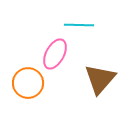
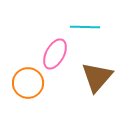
cyan line: moved 6 px right, 2 px down
brown triangle: moved 3 px left, 2 px up
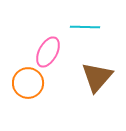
pink ellipse: moved 7 px left, 2 px up
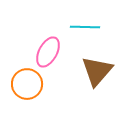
brown triangle: moved 6 px up
orange circle: moved 1 px left, 1 px down
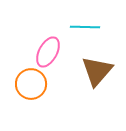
orange circle: moved 4 px right
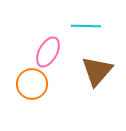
cyan line: moved 1 px right, 1 px up
orange circle: moved 1 px right
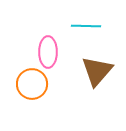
pink ellipse: rotated 28 degrees counterclockwise
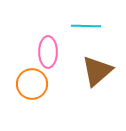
brown triangle: rotated 8 degrees clockwise
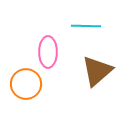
orange circle: moved 6 px left
